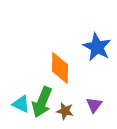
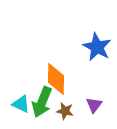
orange diamond: moved 4 px left, 11 px down
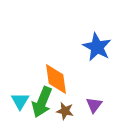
orange diamond: rotated 8 degrees counterclockwise
cyan triangle: moved 1 px left, 3 px up; rotated 36 degrees clockwise
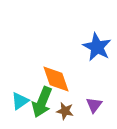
orange diamond: rotated 12 degrees counterclockwise
cyan triangle: rotated 24 degrees clockwise
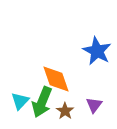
blue star: moved 4 px down
cyan triangle: rotated 12 degrees counterclockwise
brown star: rotated 24 degrees clockwise
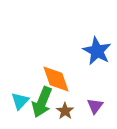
purple triangle: moved 1 px right, 1 px down
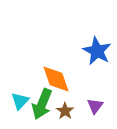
green arrow: moved 2 px down
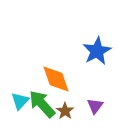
blue star: rotated 16 degrees clockwise
green arrow: rotated 116 degrees clockwise
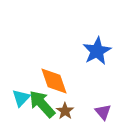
orange diamond: moved 2 px left, 2 px down
cyan triangle: moved 1 px right, 3 px up
purple triangle: moved 8 px right, 6 px down; rotated 18 degrees counterclockwise
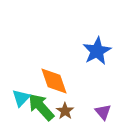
green arrow: moved 1 px left, 3 px down
